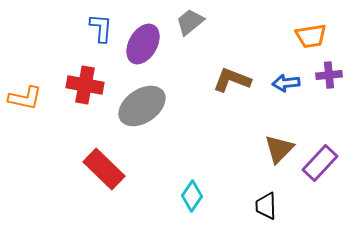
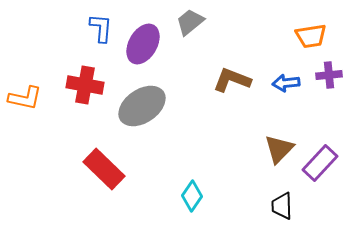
black trapezoid: moved 16 px right
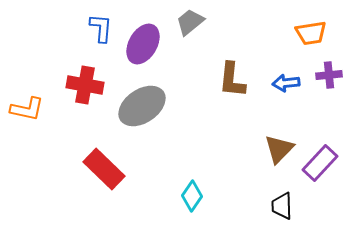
orange trapezoid: moved 3 px up
brown L-shape: rotated 105 degrees counterclockwise
orange L-shape: moved 2 px right, 11 px down
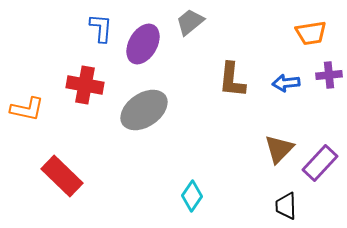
gray ellipse: moved 2 px right, 4 px down
red rectangle: moved 42 px left, 7 px down
black trapezoid: moved 4 px right
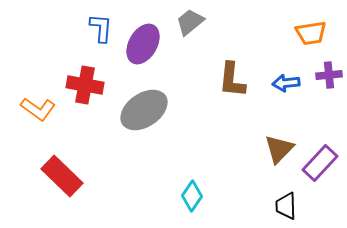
orange L-shape: moved 11 px right; rotated 24 degrees clockwise
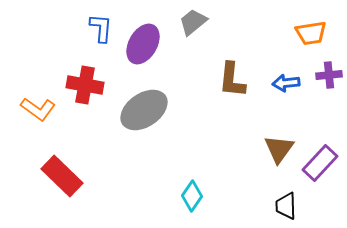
gray trapezoid: moved 3 px right
brown triangle: rotated 8 degrees counterclockwise
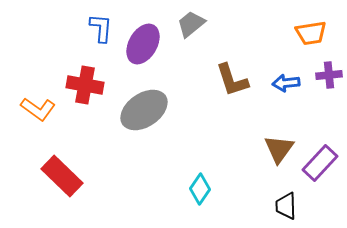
gray trapezoid: moved 2 px left, 2 px down
brown L-shape: rotated 24 degrees counterclockwise
cyan diamond: moved 8 px right, 7 px up
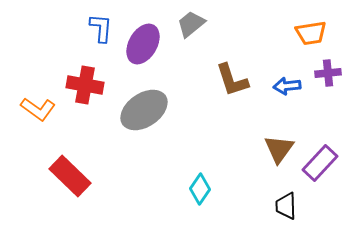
purple cross: moved 1 px left, 2 px up
blue arrow: moved 1 px right, 3 px down
red rectangle: moved 8 px right
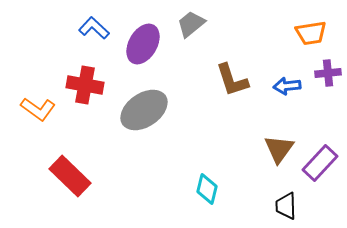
blue L-shape: moved 7 px left; rotated 52 degrees counterclockwise
cyan diamond: moved 7 px right; rotated 20 degrees counterclockwise
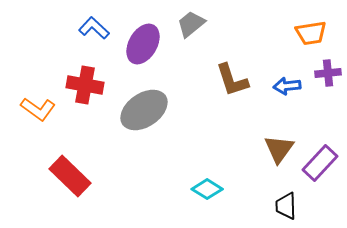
cyan diamond: rotated 72 degrees counterclockwise
